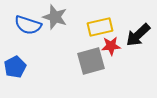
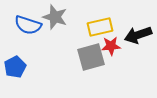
black arrow: rotated 24 degrees clockwise
gray square: moved 4 px up
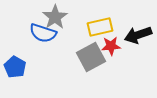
gray star: rotated 20 degrees clockwise
blue semicircle: moved 15 px right, 8 px down
gray square: rotated 12 degrees counterclockwise
blue pentagon: rotated 15 degrees counterclockwise
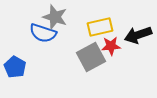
gray star: rotated 20 degrees counterclockwise
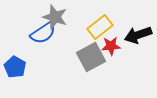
yellow rectangle: rotated 25 degrees counterclockwise
blue semicircle: rotated 52 degrees counterclockwise
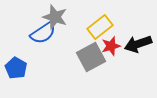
black arrow: moved 9 px down
red star: rotated 12 degrees counterclockwise
blue pentagon: moved 1 px right, 1 px down
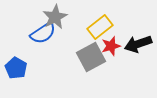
gray star: rotated 25 degrees clockwise
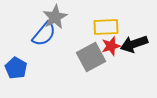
yellow rectangle: moved 6 px right; rotated 35 degrees clockwise
blue semicircle: moved 1 px right, 1 px down; rotated 16 degrees counterclockwise
black arrow: moved 4 px left
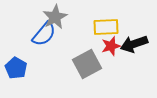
gray square: moved 4 px left, 7 px down
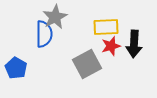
blue semicircle: rotated 40 degrees counterclockwise
black arrow: rotated 68 degrees counterclockwise
